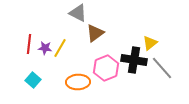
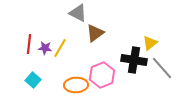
pink hexagon: moved 4 px left, 7 px down
orange ellipse: moved 2 px left, 3 px down
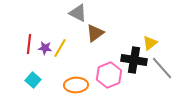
pink hexagon: moved 7 px right
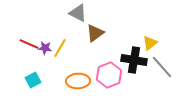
red line: rotated 72 degrees counterclockwise
gray line: moved 1 px up
cyan square: rotated 21 degrees clockwise
orange ellipse: moved 2 px right, 4 px up
